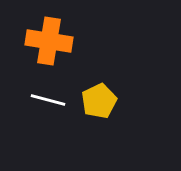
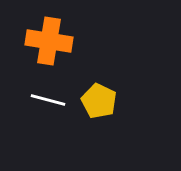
yellow pentagon: rotated 20 degrees counterclockwise
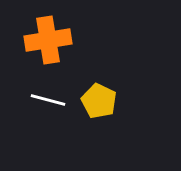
orange cross: moved 1 px left, 1 px up; rotated 18 degrees counterclockwise
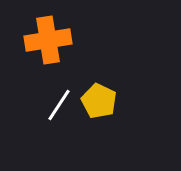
white line: moved 11 px right, 5 px down; rotated 72 degrees counterclockwise
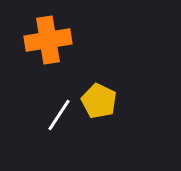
white line: moved 10 px down
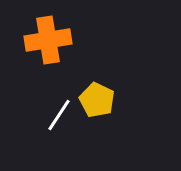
yellow pentagon: moved 2 px left, 1 px up
